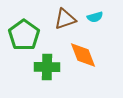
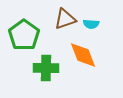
cyan semicircle: moved 4 px left, 7 px down; rotated 21 degrees clockwise
green cross: moved 1 px left, 1 px down
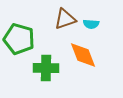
green pentagon: moved 5 px left, 4 px down; rotated 20 degrees counterclockwise
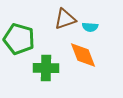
cyan semicircle: moved 1 px left, 3 px down
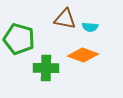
brown triangle: rotated 30 degrees clockwise
orange diamond: rotated 48 degrees counterclockwise
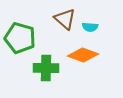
brown triangle: rotated 30 degrees clockwise
green pentagon: moved 1 px right, 1 px up
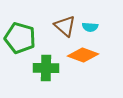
brown triangle: moved 7 px down
